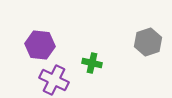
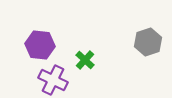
green cross: moved 7 px left, 3 px up; rotated 30 degrees clockwise
purple cross: moved 1 px left
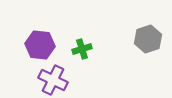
gray hexagon: moved 3 px up
green cross: moved 3 px left, 11 px up; rotated 30 degrees clockwise
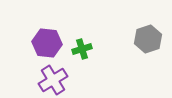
purple hexagon: moved 7 px right, 2 px up
purple cross: rotated 32 degrees clockwise
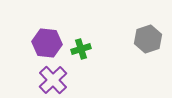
green cross: moved 1 px left
purple cross: rotated 12 degrees counterclockwise
